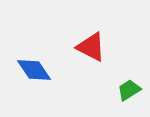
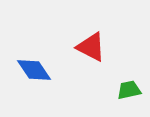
green trapezoid: rotated 20 degrees clockwise
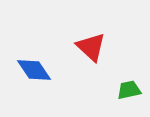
red triangle: rotated 16 degrees clockwise
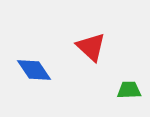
green trapezoid: rotated 10 degrees clockwise
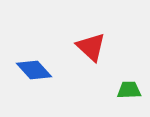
blue diamond: rotated 9 degrees counterclockwise
